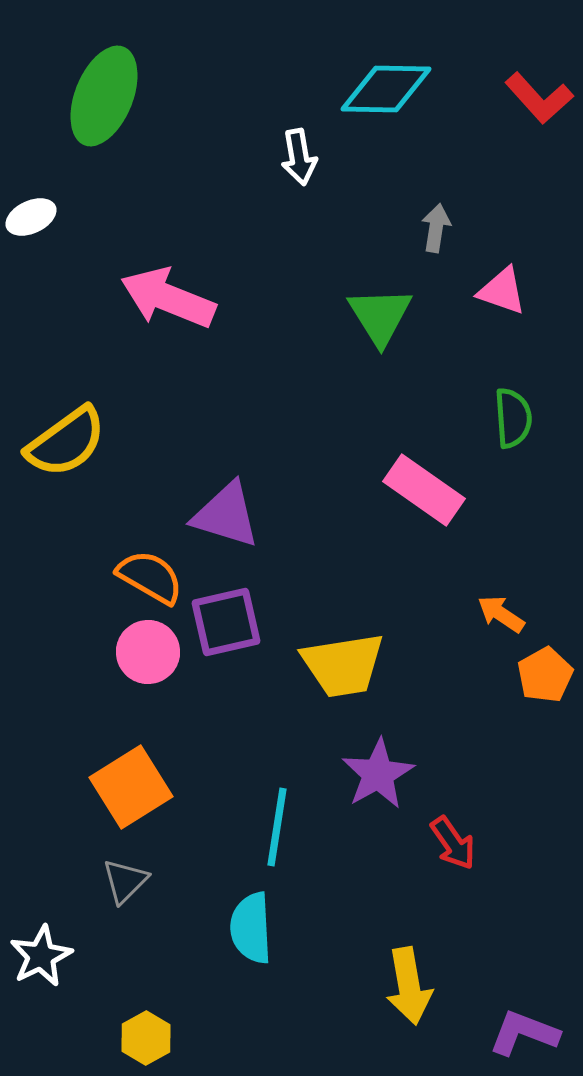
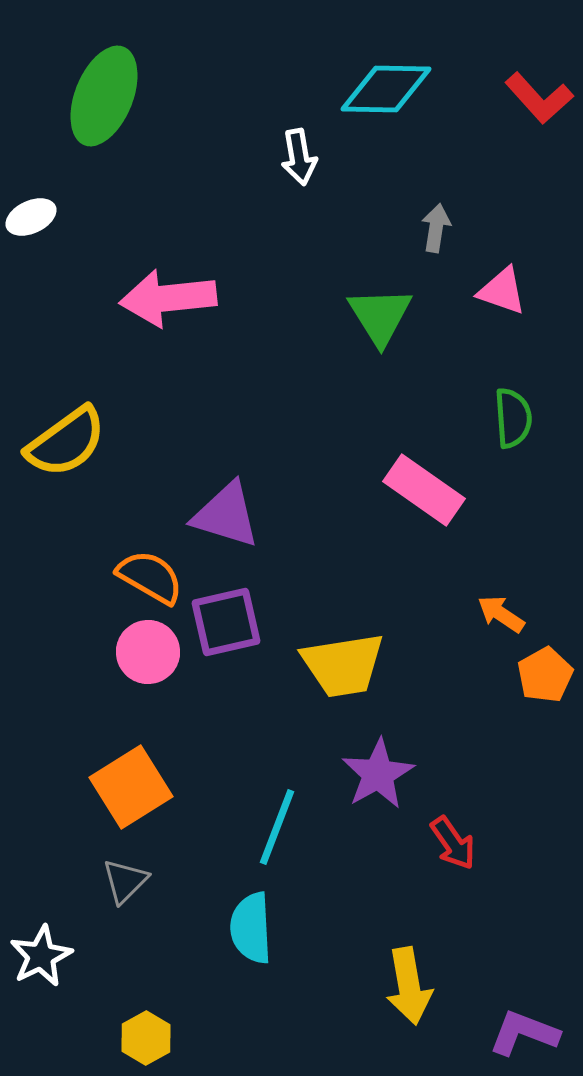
pink arrow: rotated 28 degrees counterclockwise
cyan line: rotated 12 degrees clockwise
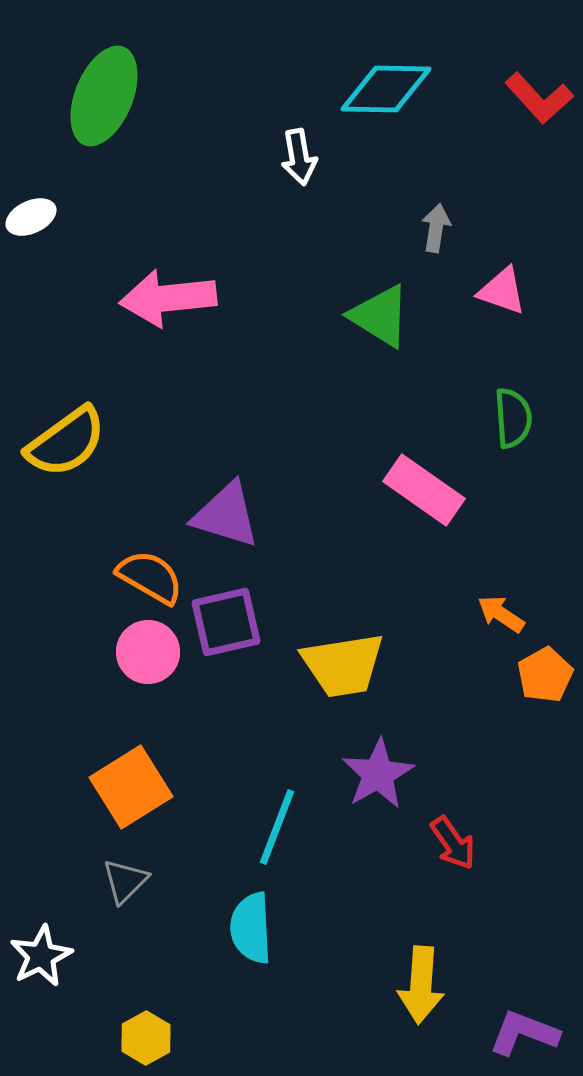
green triangle: rotated 26 degrees counterclockwise
yellow arrow: moved 12 px right, 1 px up; rotated 14 degrees clockwise
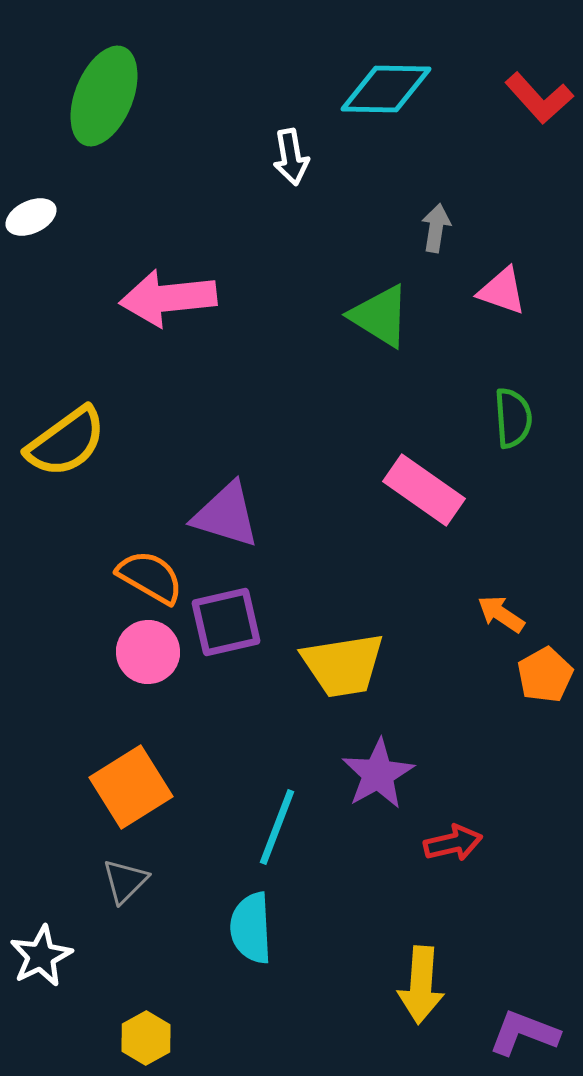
white arrow: moved 8 px left
red arrow: rotated 68 degrees counterclockwise
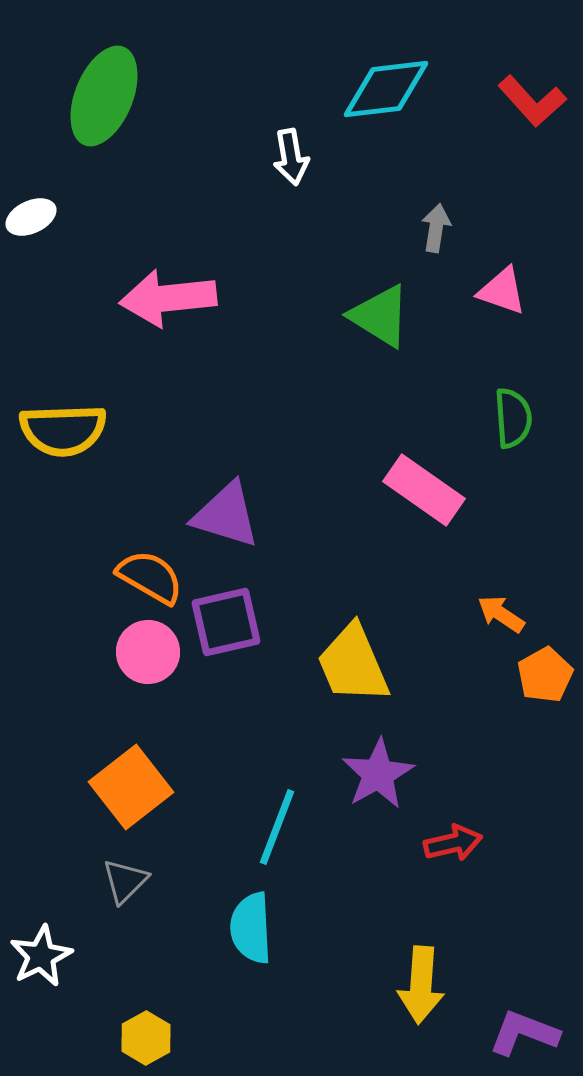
cyan diamond: rotated 8 degrees counterclockwise
red L-shape: moved 7 px left, 3 px down
yellow semicircle: moved 3 px left, 12 px up; rotated 34 degrees clockwise
yellow trapezoid: moved 10 px right, 1 px up; rotated 76 degrees clockwise
orange square: rotated 6 degrees counterclockwise
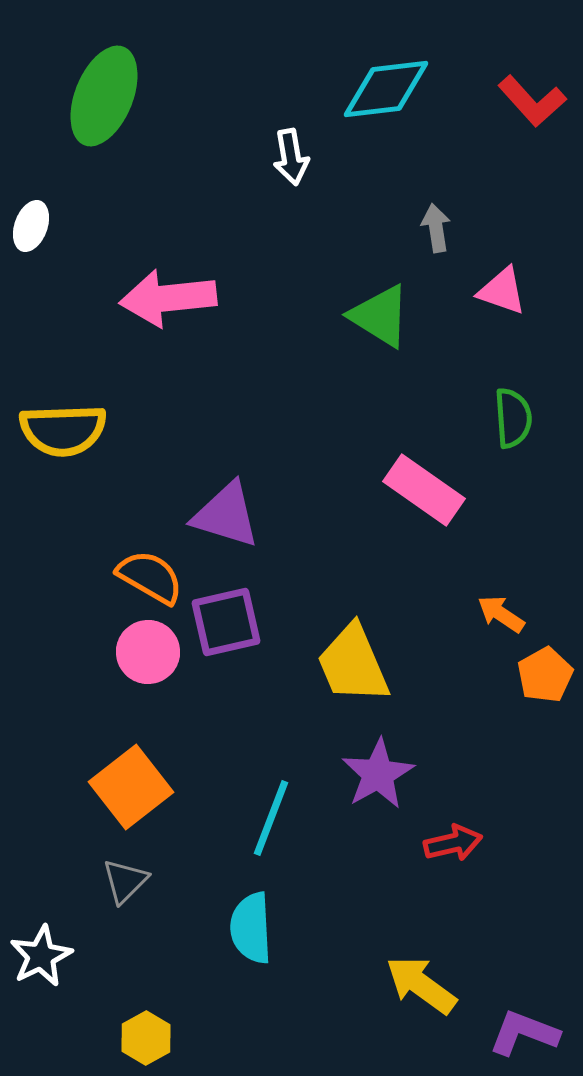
white ellipse: moved 9 px down; rotated 45 degrees counterclockwise
gray arrow: rotated 18 degrees counterclockwise
cyan line: moved 6 px left, 9 px up
yellow arrow: rotated 122 degrees clockwise
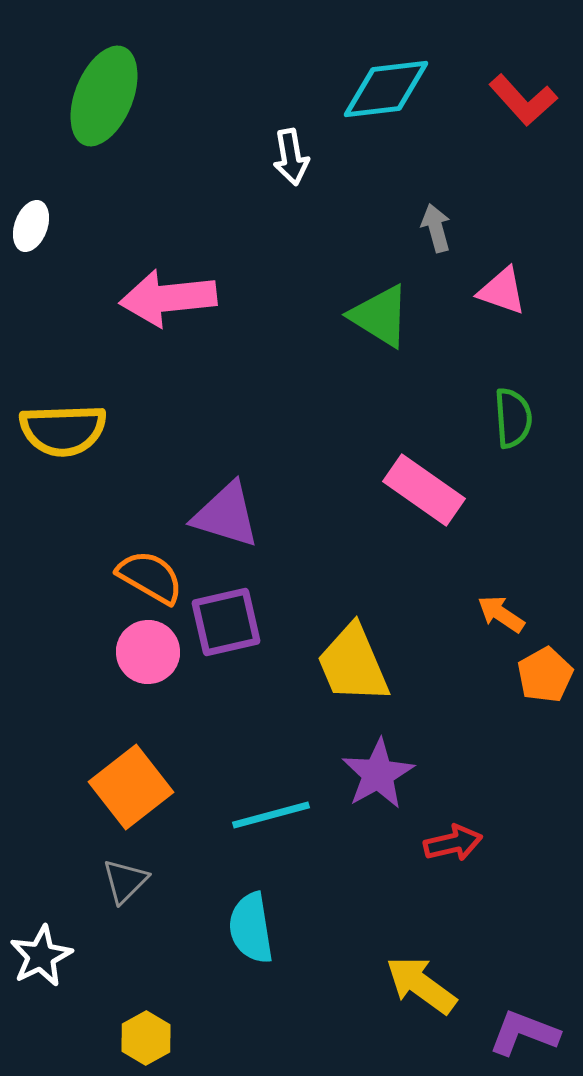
red L-shape: moved 9 px left, 1 px up
gray arrow: rotated 6 degrees counterclockwise
cyan line: moved 3 px up; rotated 54 degrees clockwise
cyan semicircle: rotated 6 degrees counterclockwise
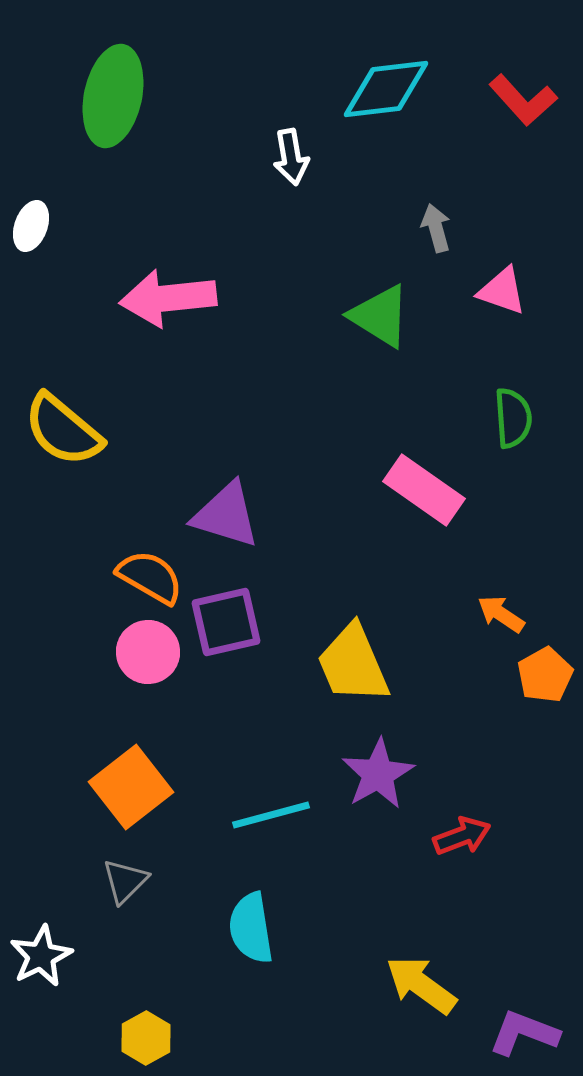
green ellipse: moved 9 px right; rotated 10 degrees counterclockwise
yellow semicircle: rotated 42 degrees clockwise
red arrow: moved 9 px right, 7 px up; rotated 8 degrees counterclockwise
